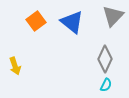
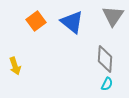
gray triangle: rotated 10 degrees counterclockwise
gray diamond: rotated 20 degrees counterclockwise
cyan semicircle: moved 1 px right, 1 px up
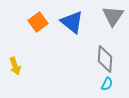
orange square: moved 2 px right, 1 px down
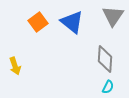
cyan semicircle: moved 1 px right, 3 px down
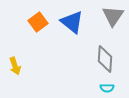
cyan semicircle: moved 1 px left, 1 px down; rotated 64 degrees clockwise
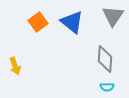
cyan semicircle: moved 1 px up
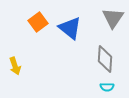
gray triangle: moved 2 px down
blue triangle: moved 2 px left, 6 px down
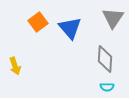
blue triangle: rotated 10 degrees clockwise
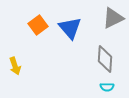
gray triangle: rotated 30 degrees clockwise
orange square: moved 3 px down
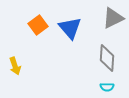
gray diamond: moved 2 px right, 1 px up
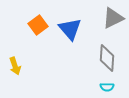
blue triangle: moved 1 px down
